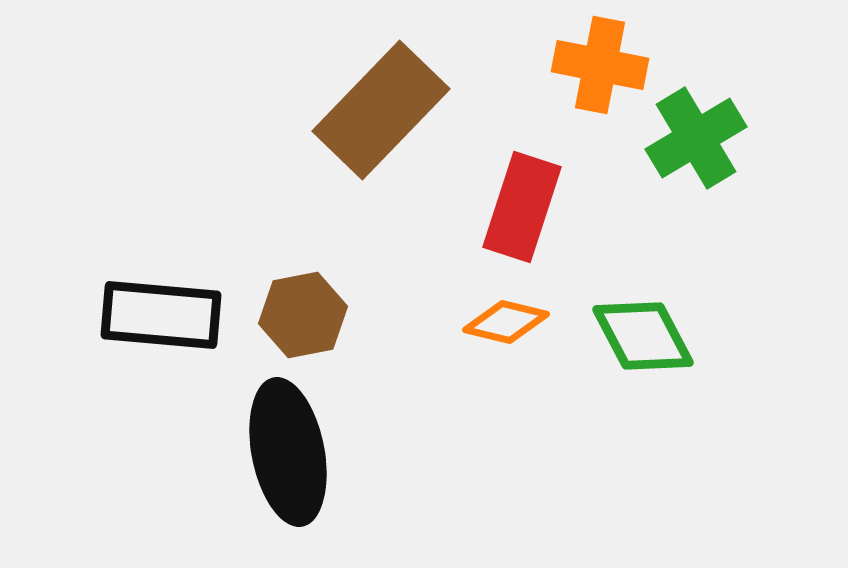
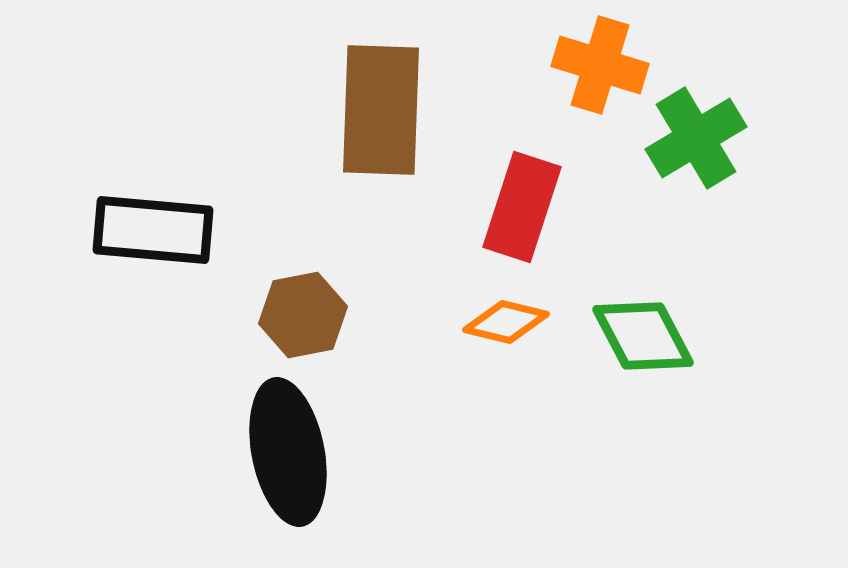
orange cross: rotated 6 degrees clockwise
brown rectangle: rotated 42 degrees counterclockwise
black rectangle: moved 8 px left, 85 px up
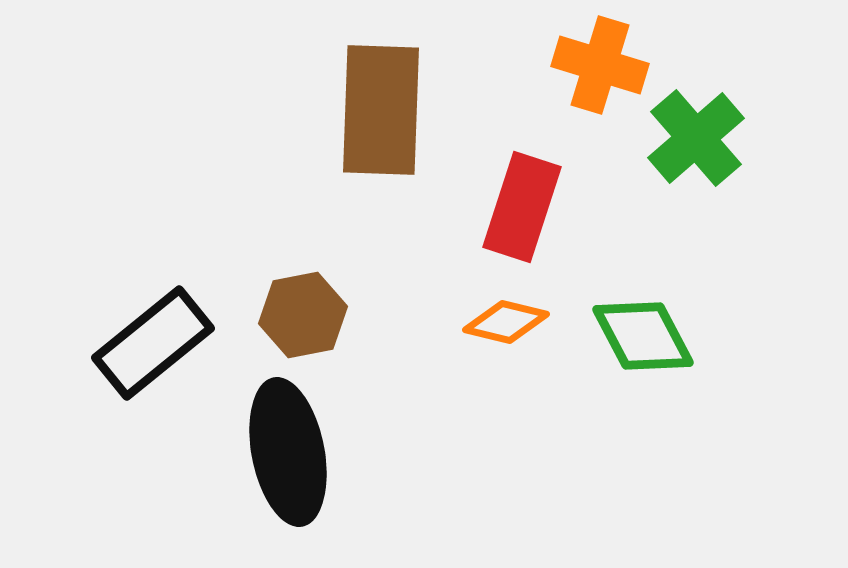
green cross: rotated 10 degrees counterclockwise
black rectangle: moved 113 px down; rotated 44 degrees counterclockwise
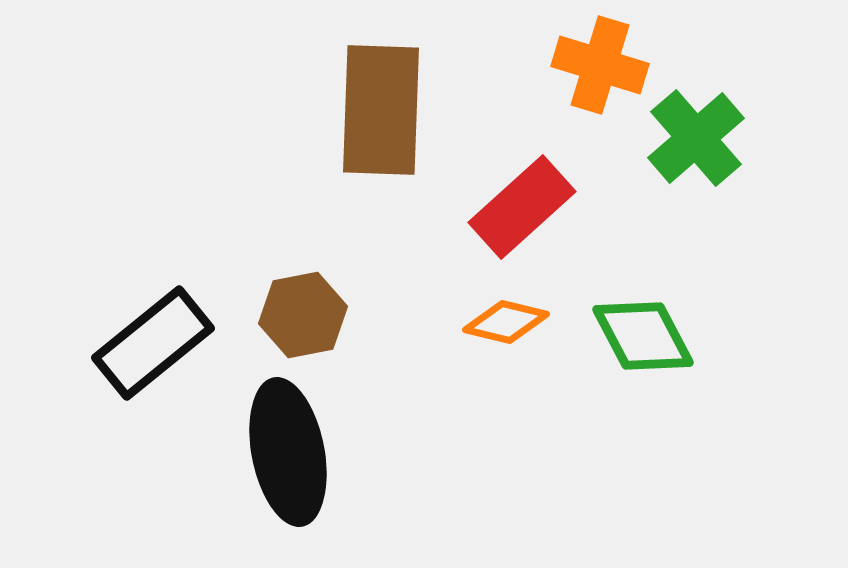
red rectangle: rotated 30 degrees clockwise
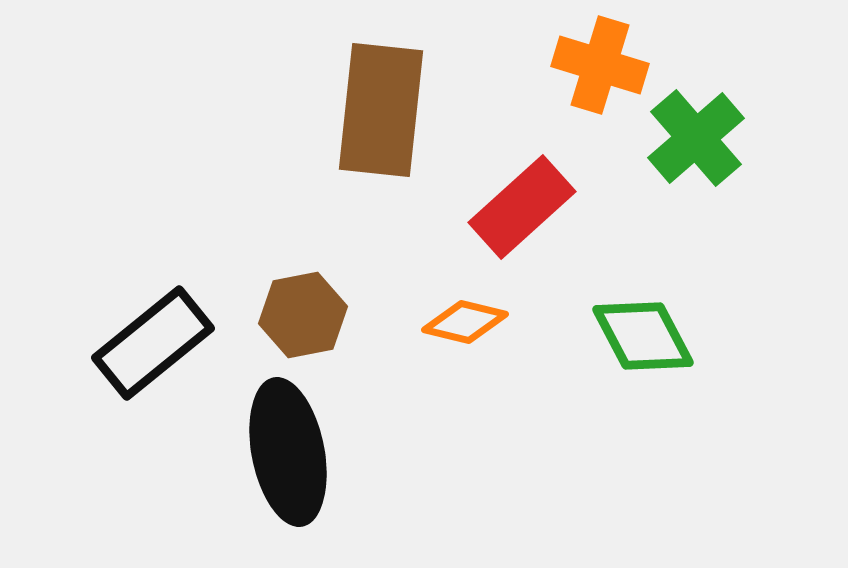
brown rectangle: rotated 4 degrees clockwise
orange diamond: moved 41 px left
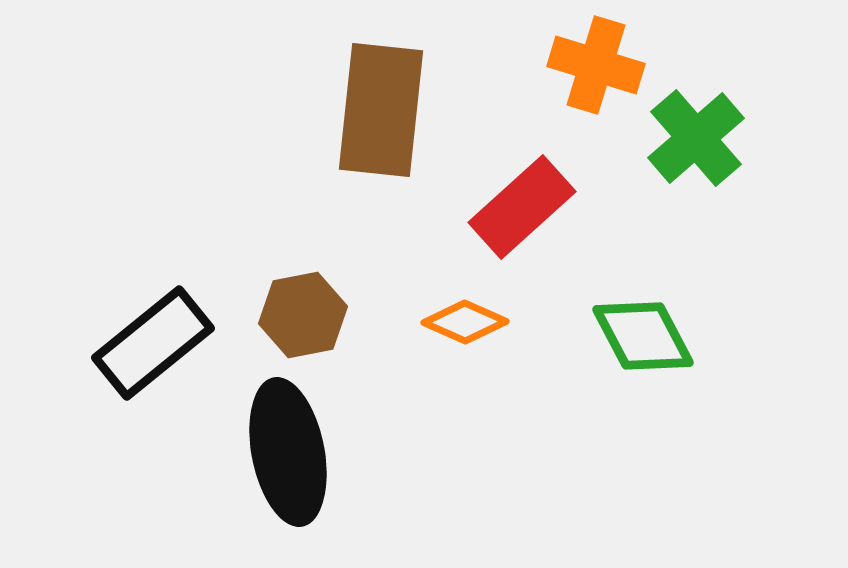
orange cross: moved 4 px left
orange diamond: rotated 10 degrees clockwise
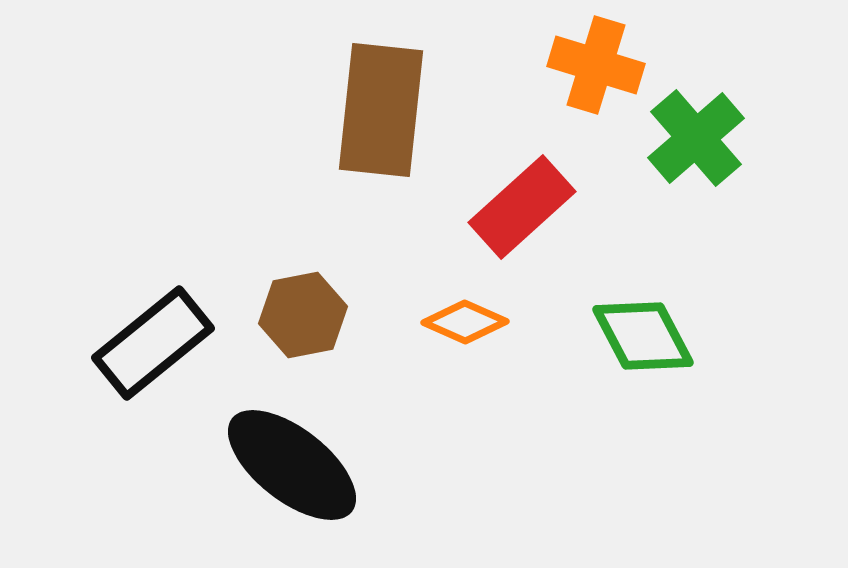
black ellipse: moved 4 px right, 13 px down; rotated 41 degrees counterclockwise
